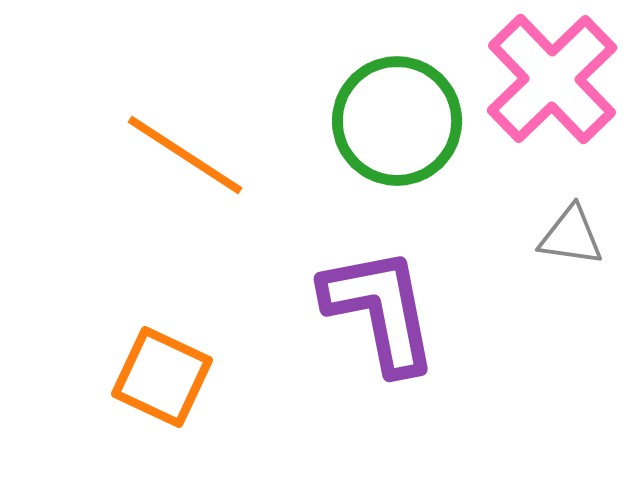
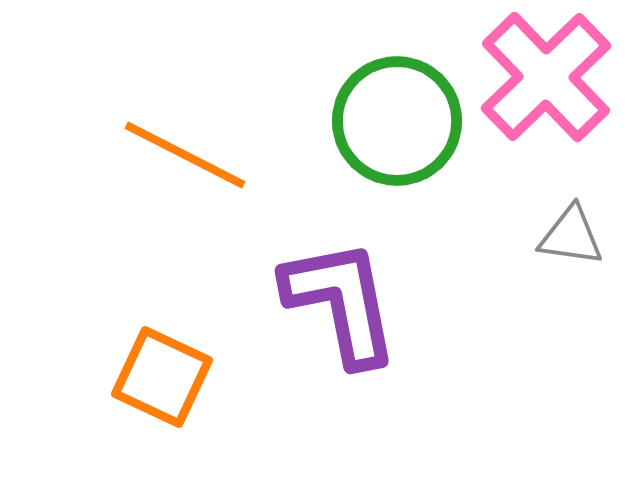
pink cross: moved 6 px left, 2 px up
orange line: rotated 6 degrees counterclockwise
purple L-shape: moved 39 px left, 8 px up
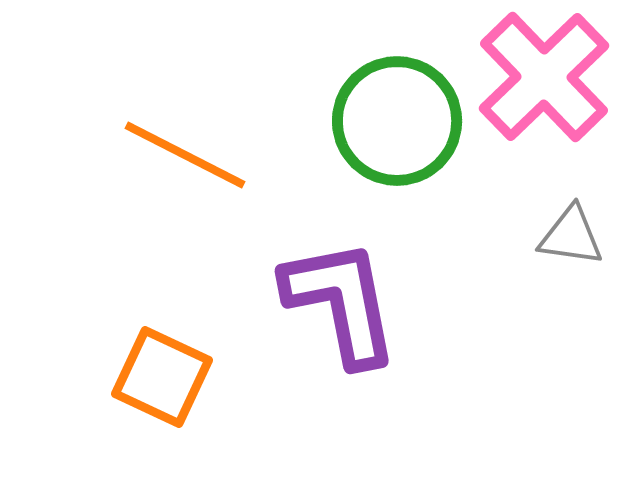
pink cross: moved 2 px left
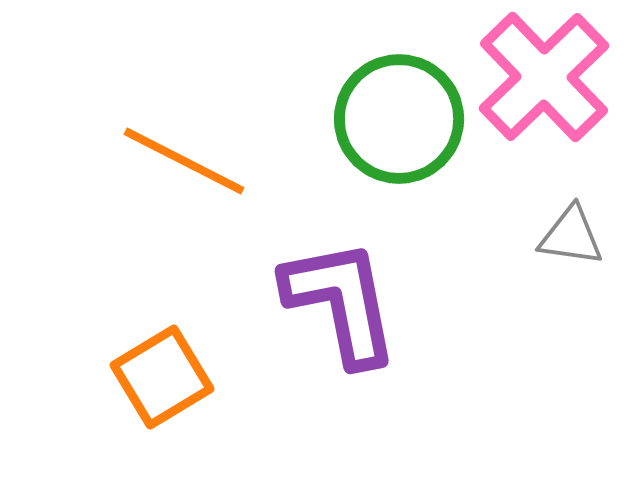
green circle: moved 2 px right, 2 px up
orange line: moved 1 px left, 6 px down
orange square: rotated 34 degrees clockwise
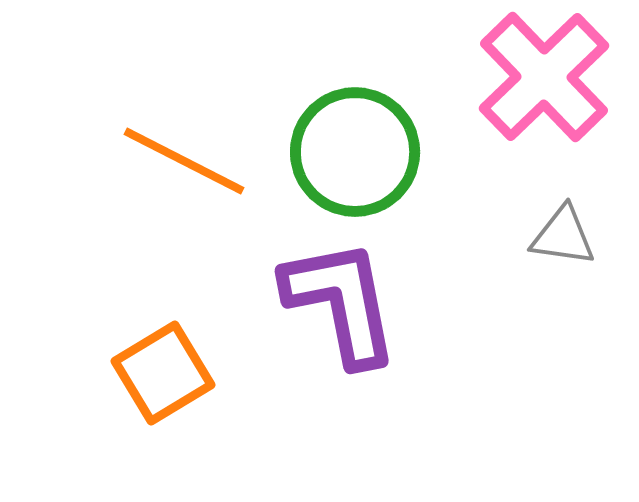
green circle: moved 44 px left, 33 px down
gray triangle: moved 8 px left
orange square: moved 1 px right, 4 px up
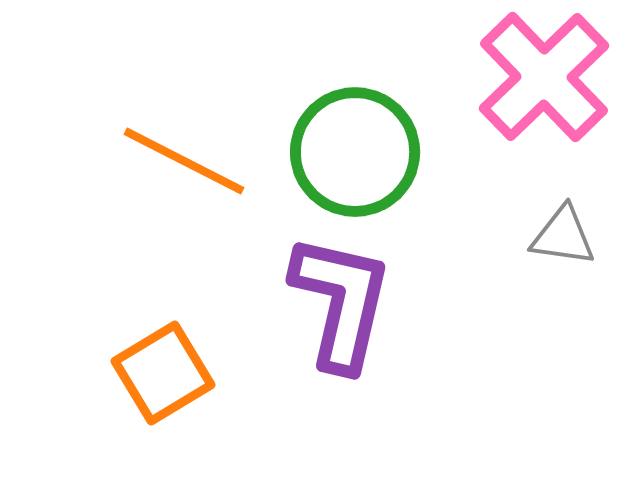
purple L-shape: rotated 24 degrees clockwise
